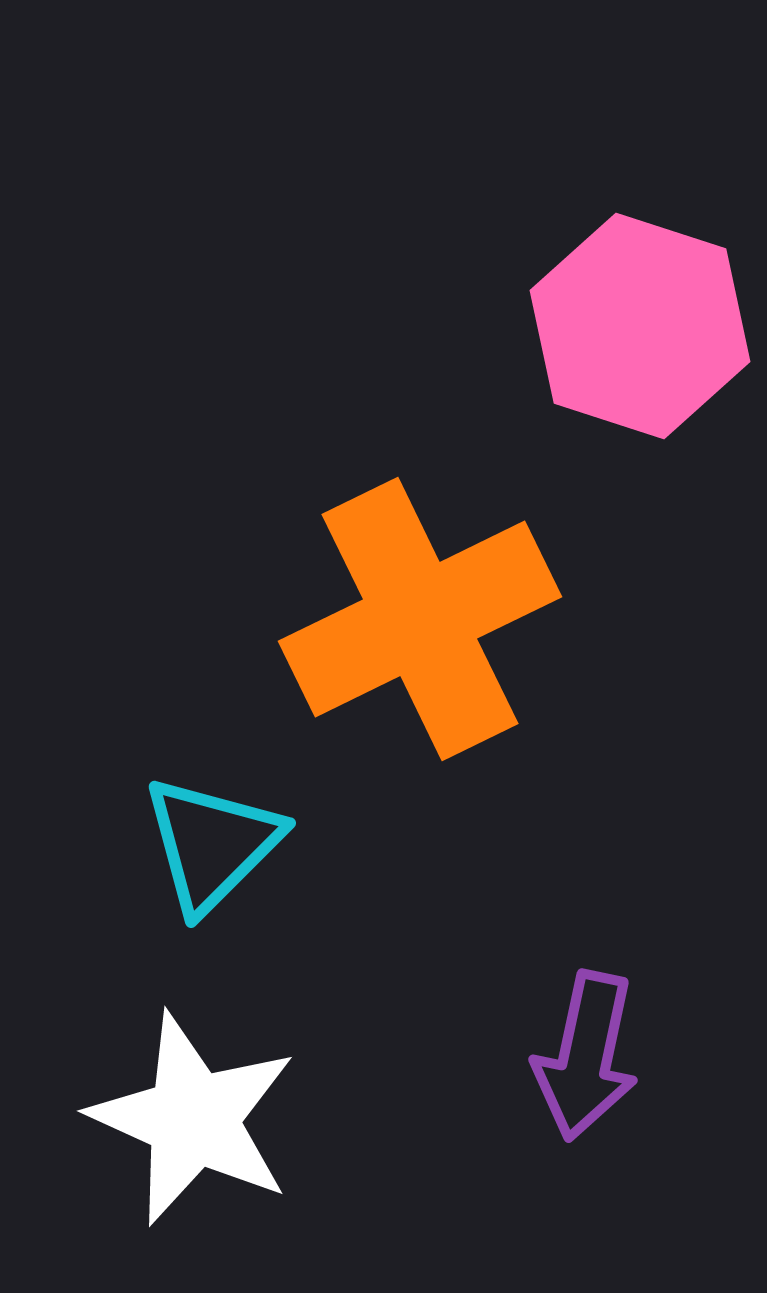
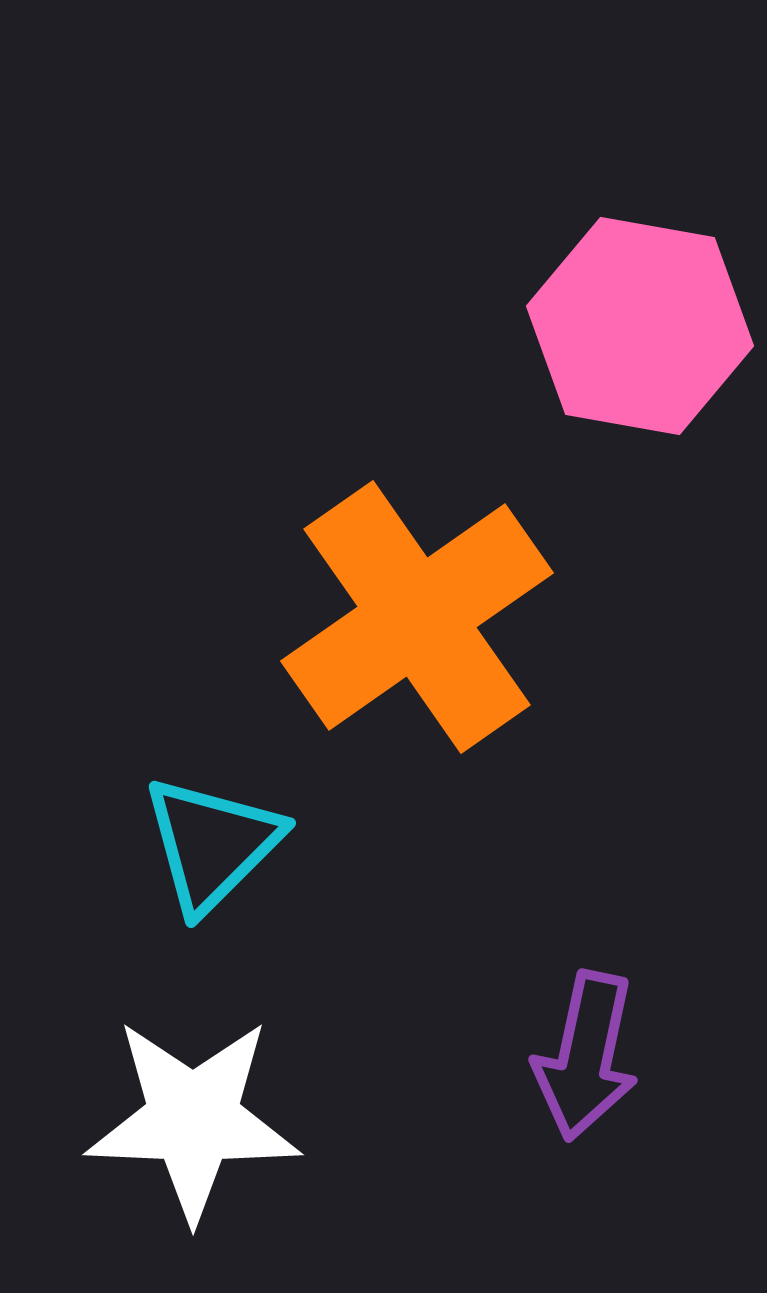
pink hexagon: rotated 8 degrees counterclockwise
orange cross: moved 3 px left, 2 px up; rotated 9 degrees counterclockwise
white star: rotated 22 degrees counterclockwise
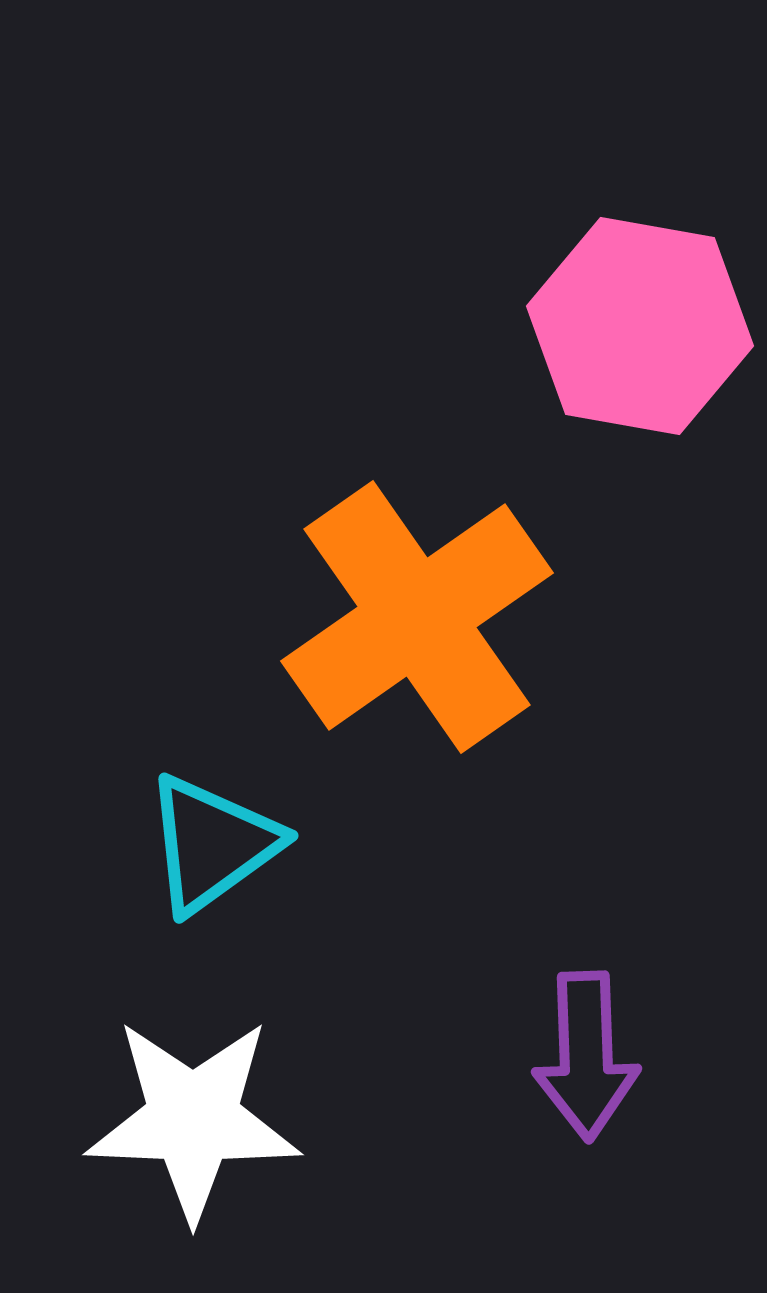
cyan triangle: rotated 9 degrees clockwise
purple arrow: rotated 14 degrees counterclockwise
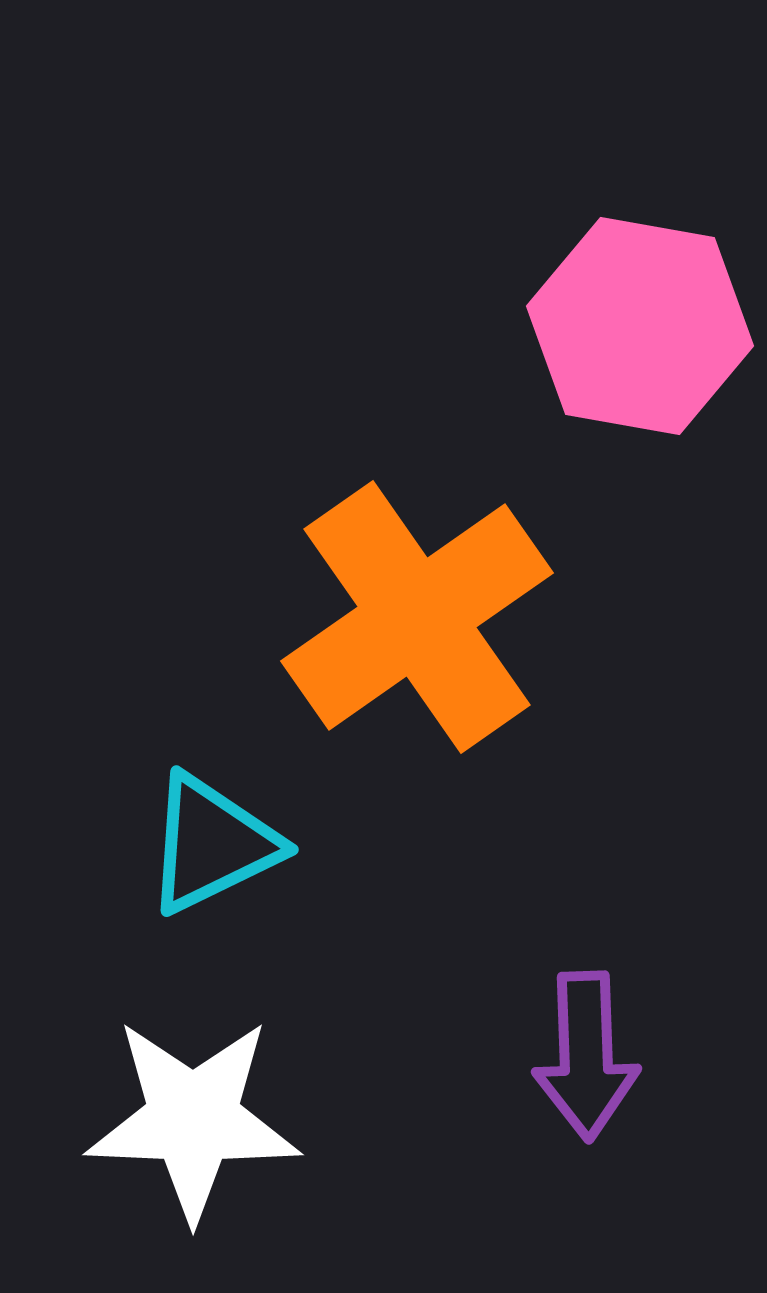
cyan triangle: rotated 10 degrees clockwise
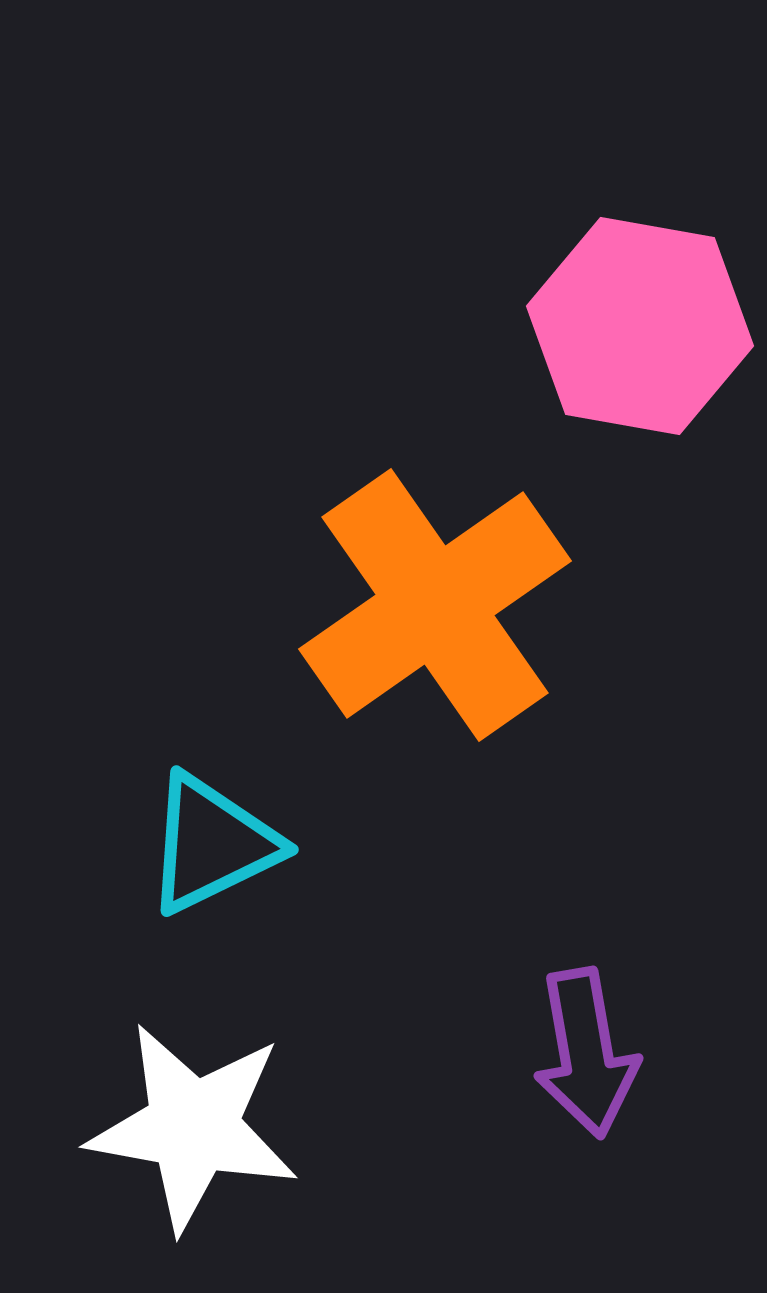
orange cross: moved 18 px right, 12 px up
purple arrow: moved 3 px up; rotated 8 degrees counterclockwise
white star: moved 8 px down; rotated 8 degrees clockwise
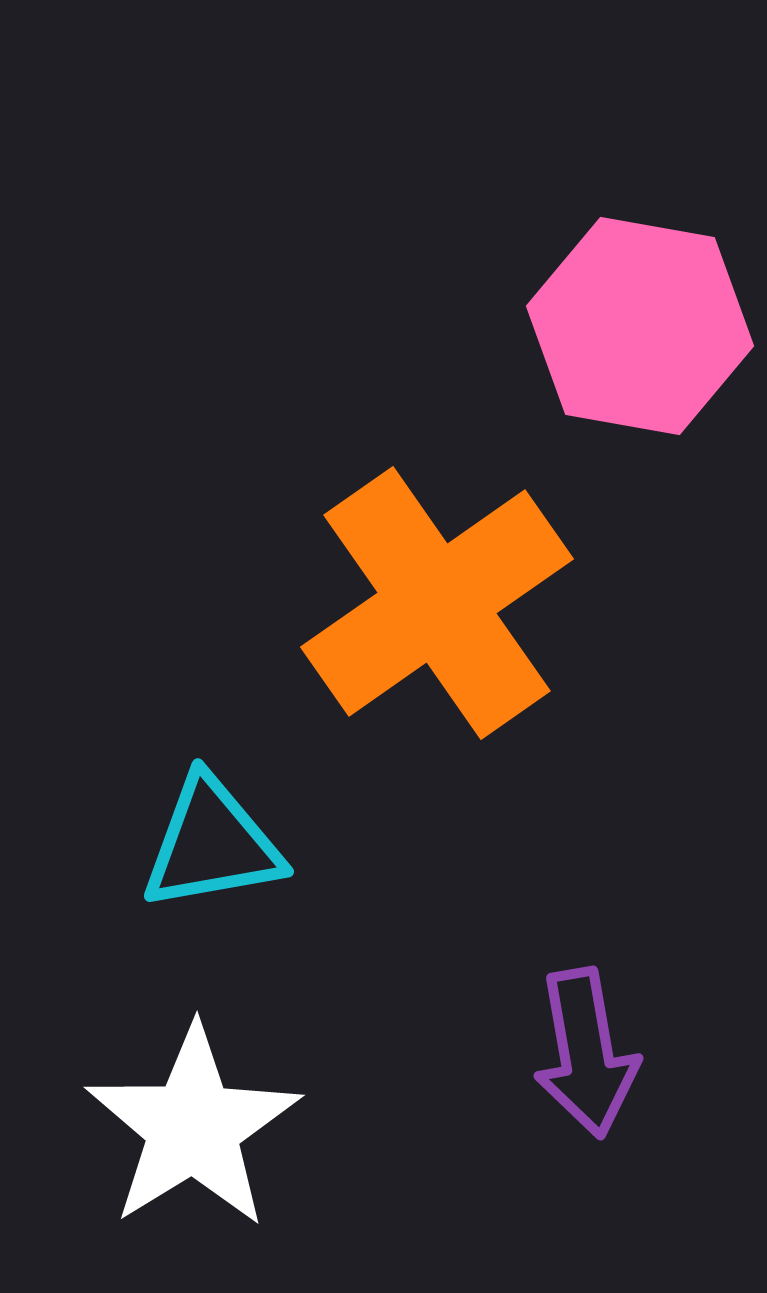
orange cross: moved 2 px right, 2 px up
cyan triangle: rotated 16 degrees clockwise
white star: rotated 30 degrees clockwise
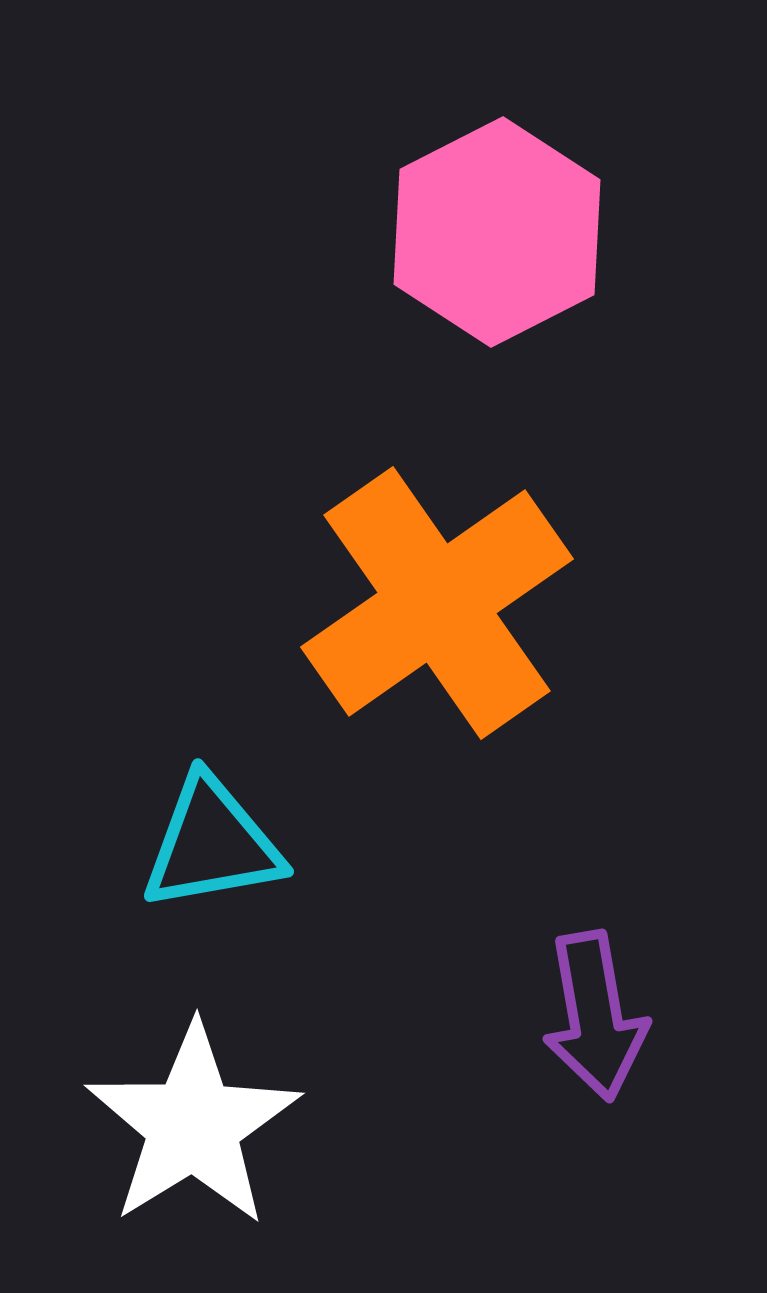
pink hexagon: moved 143 px left, 94 px up; rotated 23 degrees clockwise
purple arrow: moved 9 px right, 37 px up
white star: moved 2 px up
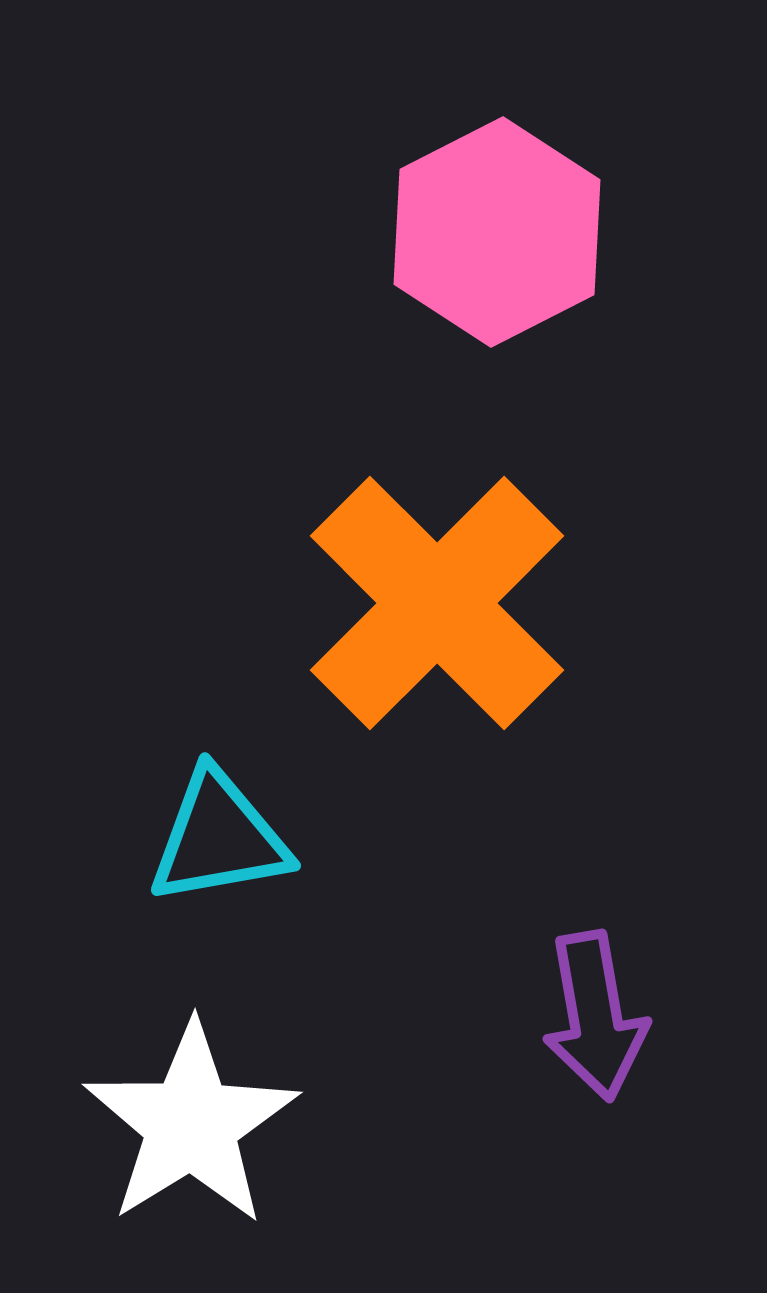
orange cross: rotated 10 degrees counterclockwise
cyan triangle: moved 7 px right, 6 px up
white star: moved 2 px left, 1 px up
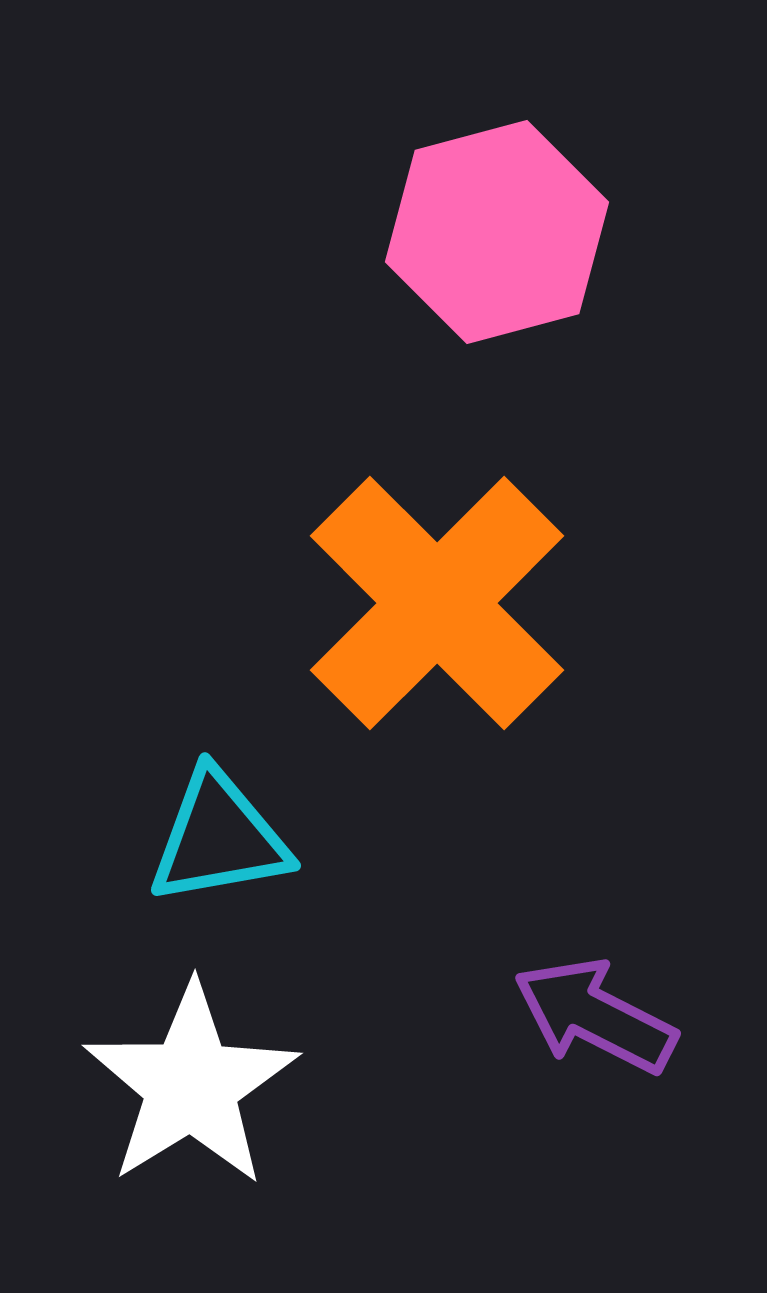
pink hexagon: rotated 12 degrees clockwise
purple arrow: rotated 127 degrees clockwise
white star: moved 39 px up
